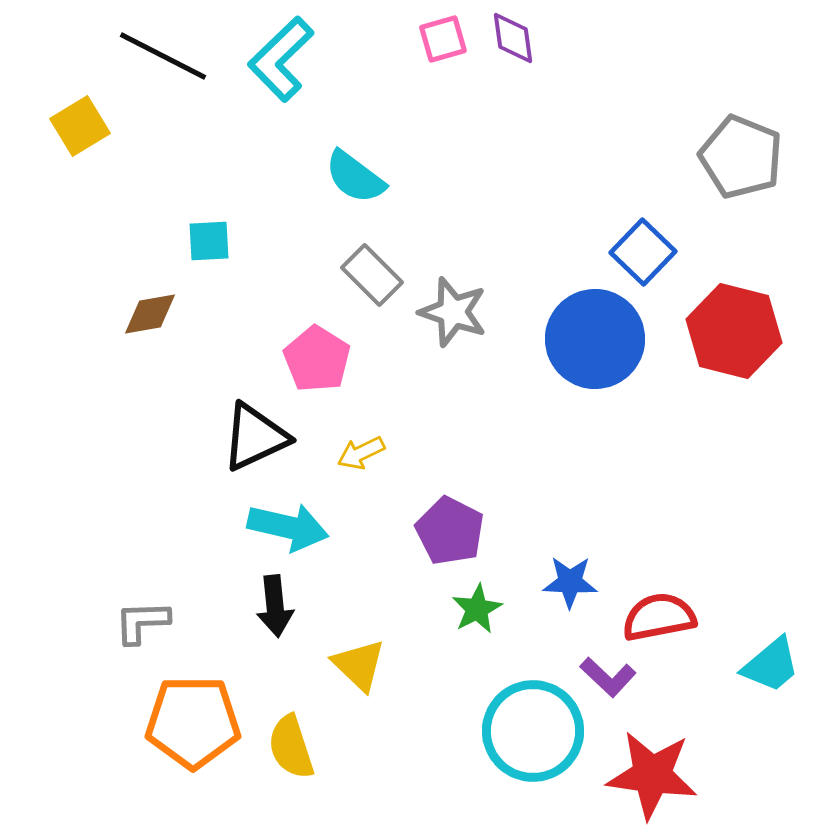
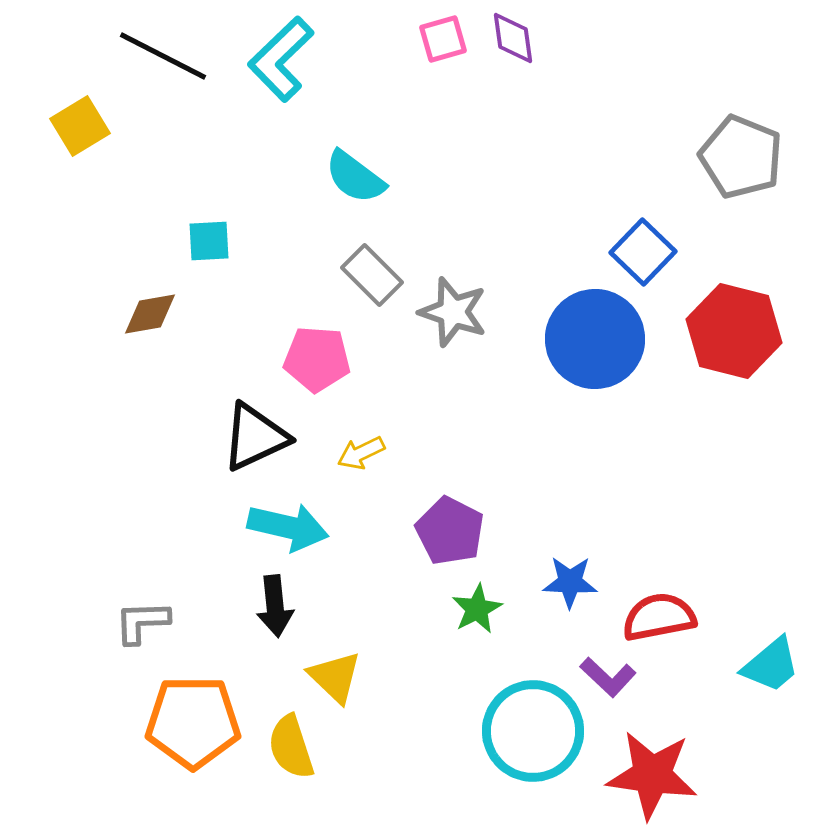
pink pentagon: rotated 28 degrees counterclockwise
yellow triangle: moved 24 px left, 12 px down
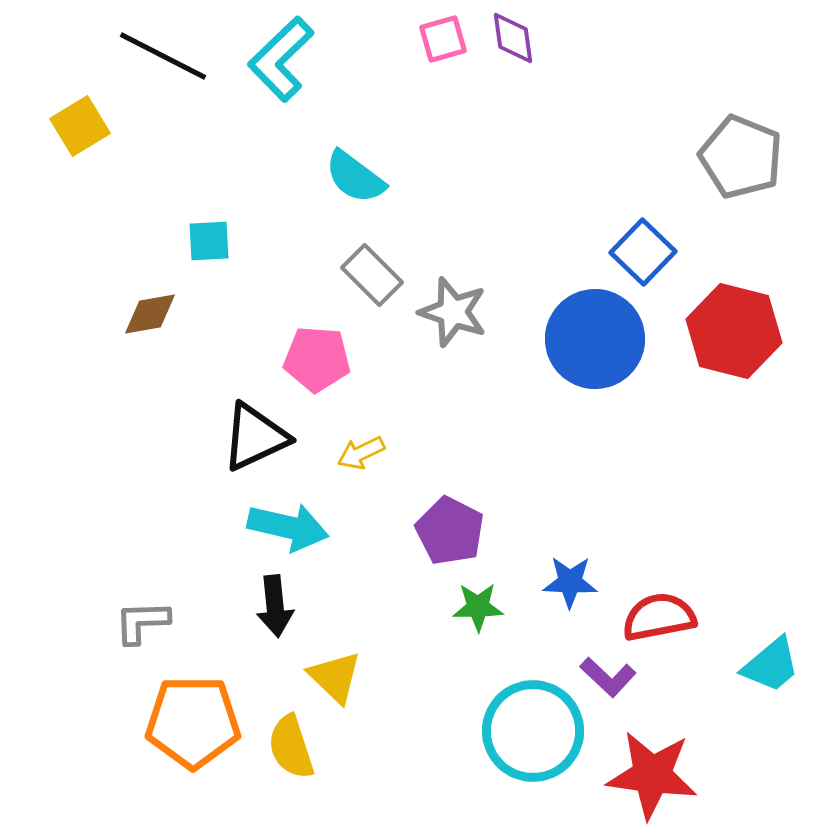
green star: moved 1 px right, 2 px up; rotated 27 degrees clockwise
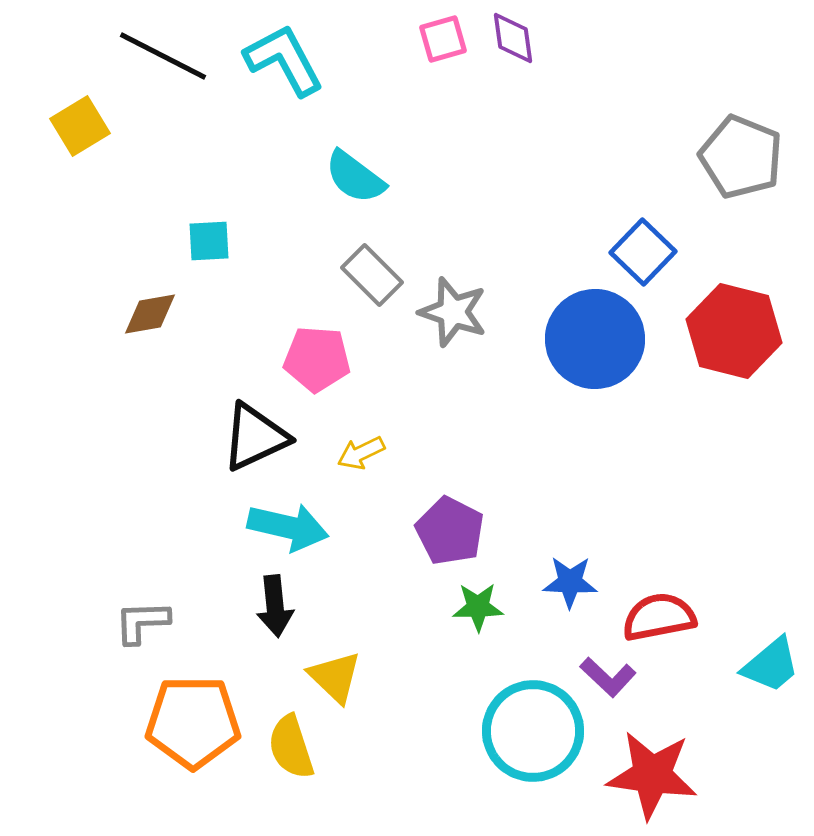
cyan L-shape: moved 3 px right, 1 px down; rotated 106 degrees clockwise
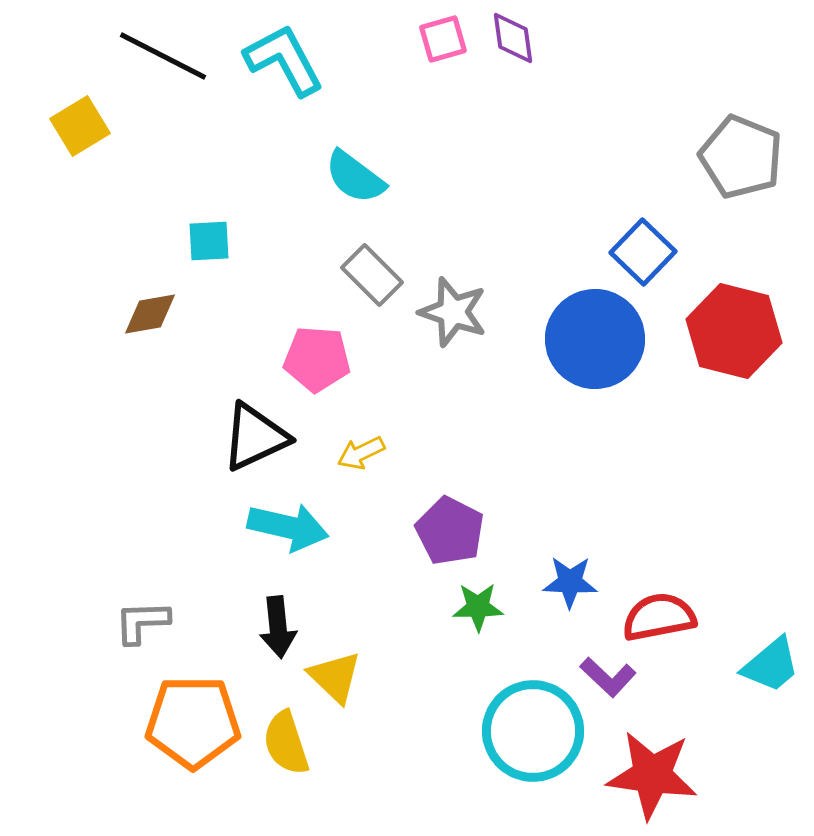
black arrow: moved 3 px right, 21 px down
yellow semicircle: moved 5 px left, 4 px up
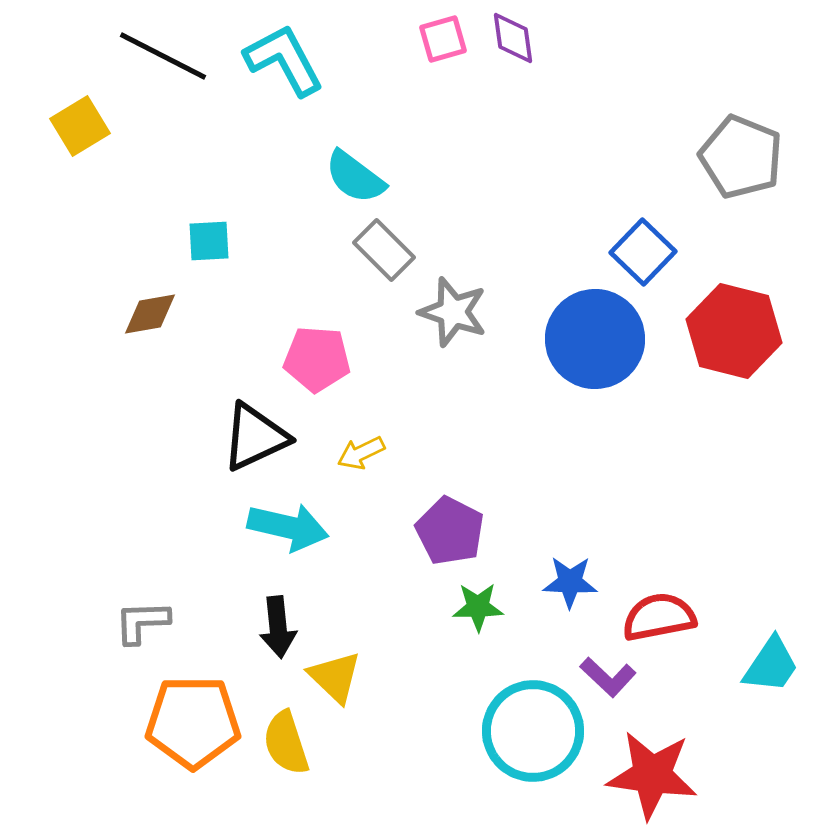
gray rectangle: moved 12 px right, 25 px up
cyan trapezoid: rotated 16 degrees counterclockwise
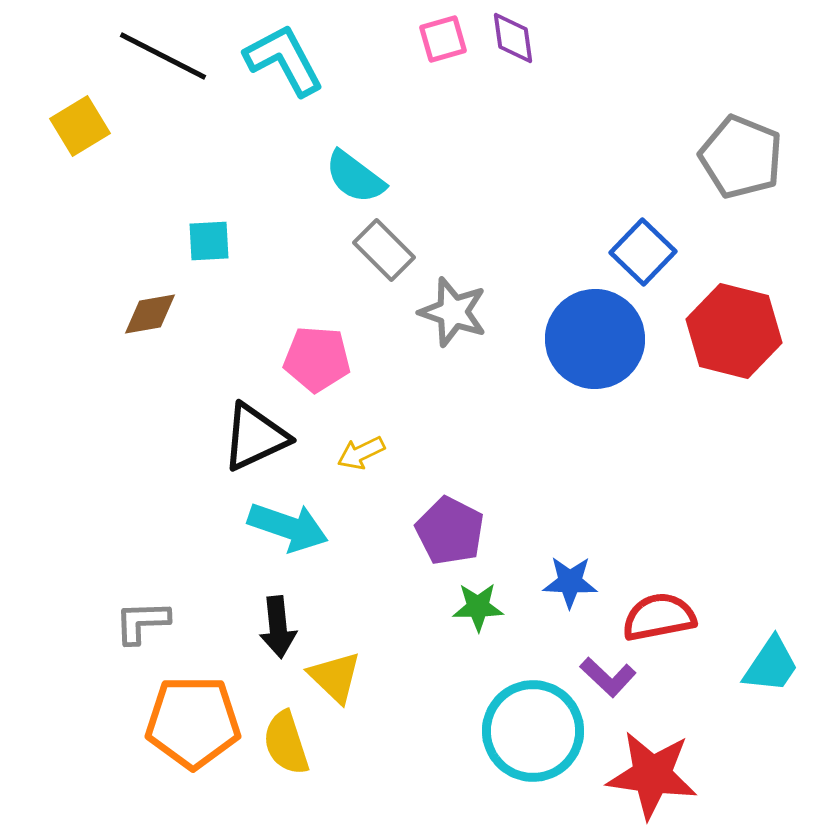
cyan arrow: rotated 6 degrees clockwise
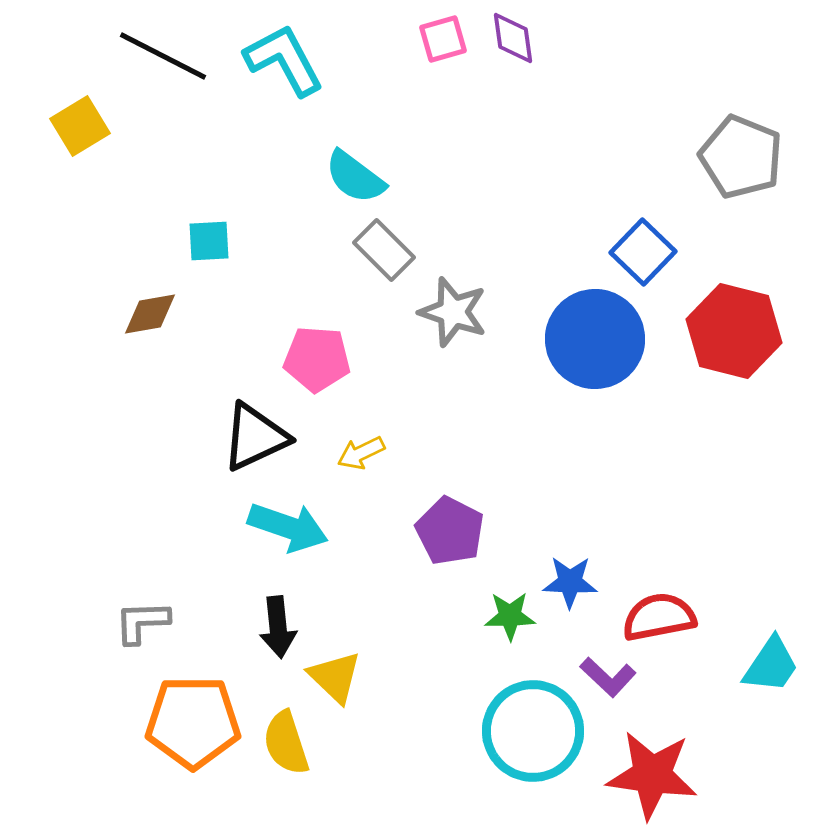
green star: moved 32 px right, 9 px down
